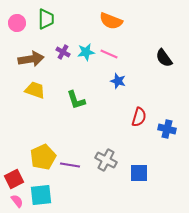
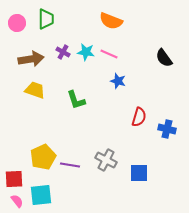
cyan star: rotated 18 degrees clockwise
red square: rotated 24 degrees clockwise
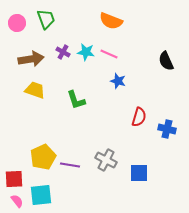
green trapezoid: rotated 20 degrees counterclockwise
black semicircle: moved 2 px right, 3 px down; rotated 12 degrees clockwise
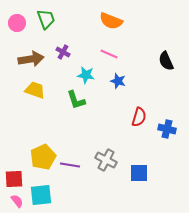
cyan star: moved 23 px down
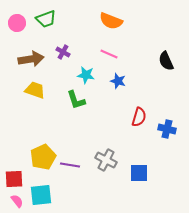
green trapezoid: rotated 90 degrees clockwise
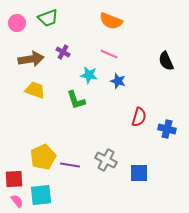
green trapezoid: moved 2 px right, 1 px up
cyan star: moved 3 px right
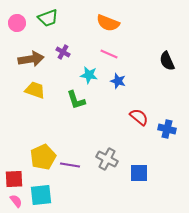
orange semicircle: moved 3 px left, 2 px down
black semicircle: moved 1 px right
red semicircle: rotated 66 degrees counterclockwise
gray cross: moved 1 px right, 1 px up
pink semicircle: moved 1 px left
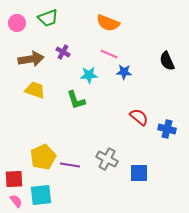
cyan star: rotated 12 degrees counterclockwise
blue star: moved 6 px right, 9 px up; rotated 14 degrees counterclockwise
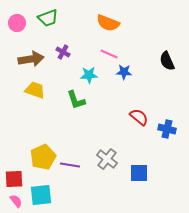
gray cross: rotated 10 degrees clockwise
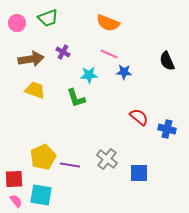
green L-shape: moved 2 px up
cyan square: rotated 15 degrees clockwise
